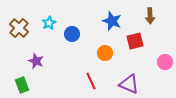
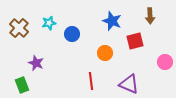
cyan star: rotated 16 degrees clockwise
purple star: moved 2 px down
red line: rotated 18 degrees clockwise
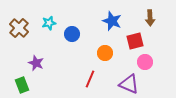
brown arrow: moved 2 px down
pink circle: moved 20 px left
red line: moved 1 px left, 2 px up; rotated 30 degrees clockwise
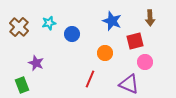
brown cross: moved 1 px up
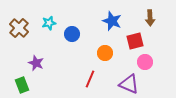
brown cross: moved 1 px down
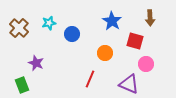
blue star: rotated 12 degrees clockwise
red square: rotated 30 degrees clockwise
pink circle: moved 1 px right, 2 px down
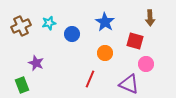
blue star: moved 7 px left, 1 px down
brown cross: moved 2 px right, 2 px up; rotated 24 degrees clockwise
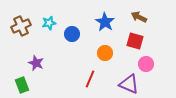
brown arrow: moved 11 px left, 1 px up; rotated 119 degrees clockwise
